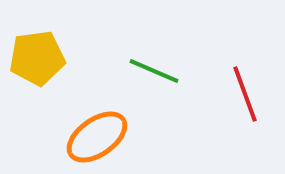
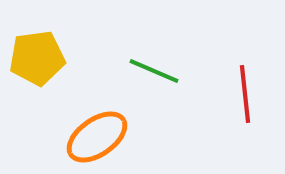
red line: rotated 14 degrees clockwise
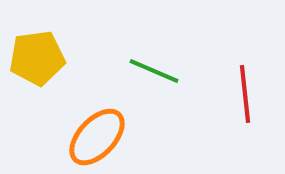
orange ellipse: rotated 12 degrees counterclockwise
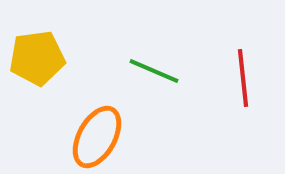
red line: moved 2 px left, 16 px up
orange ellipse: rotated 14 degrees counterclockwise
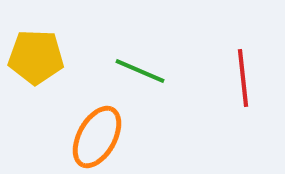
yellow pentagon: moved 1 px left, 1 px up; rotated 10 degrees clockwise
green line: moved 14 px left
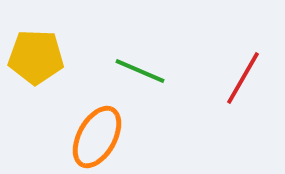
red line: rotated 36 degrees clockwise
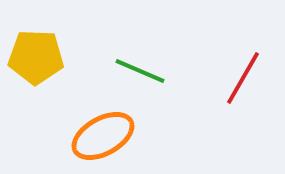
orange ellipse: moved 6 px right, 1 px up; rotated 32 degrees clockwise
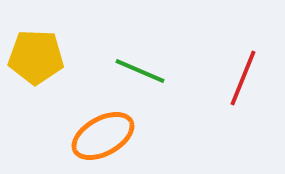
red line: rotated 8 degrees counterclockwise
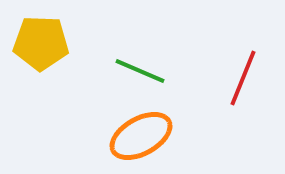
yellow pentagon: moved 5 px right, 14 px up
orange ellipse: moved 38 px right
